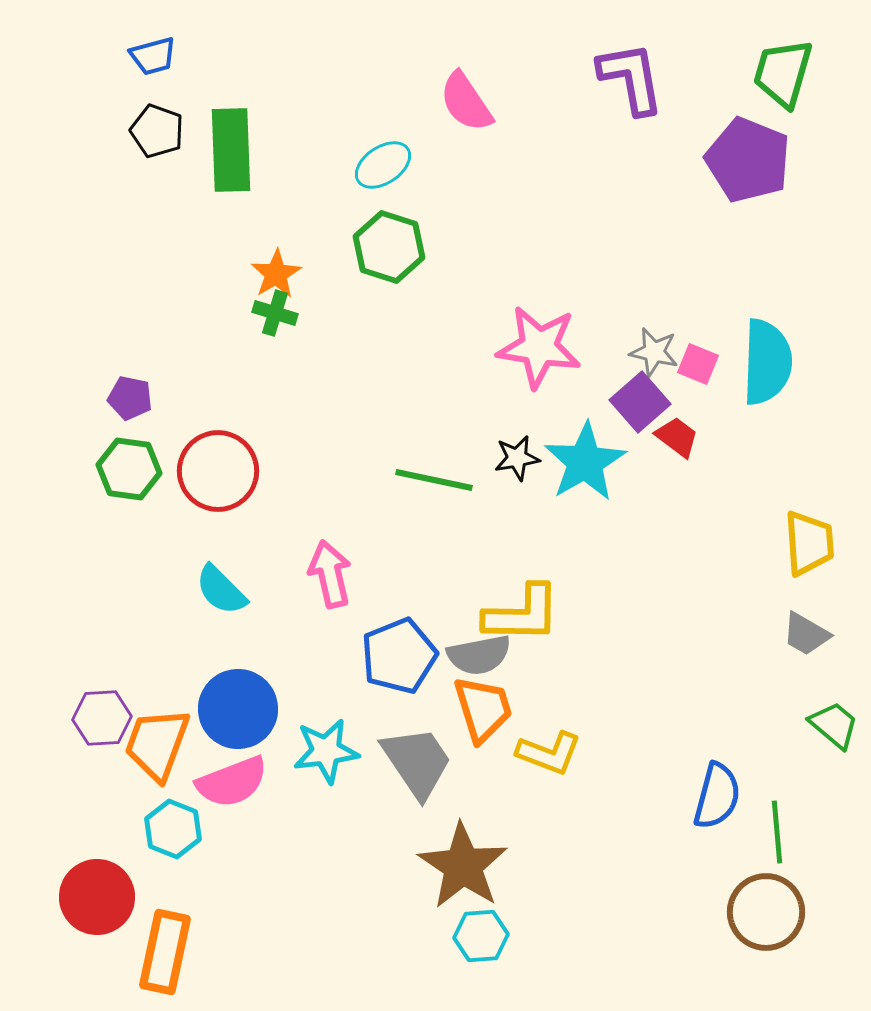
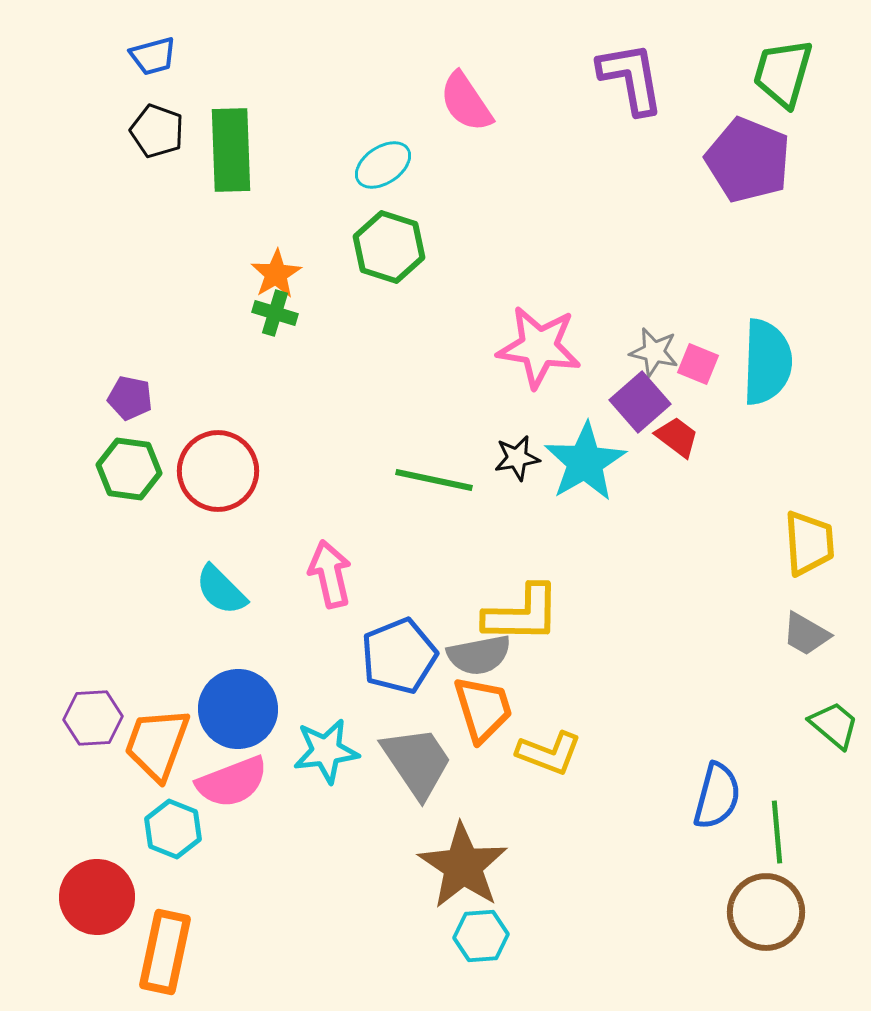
purple hexagon at (102, 718): moved 9 px left
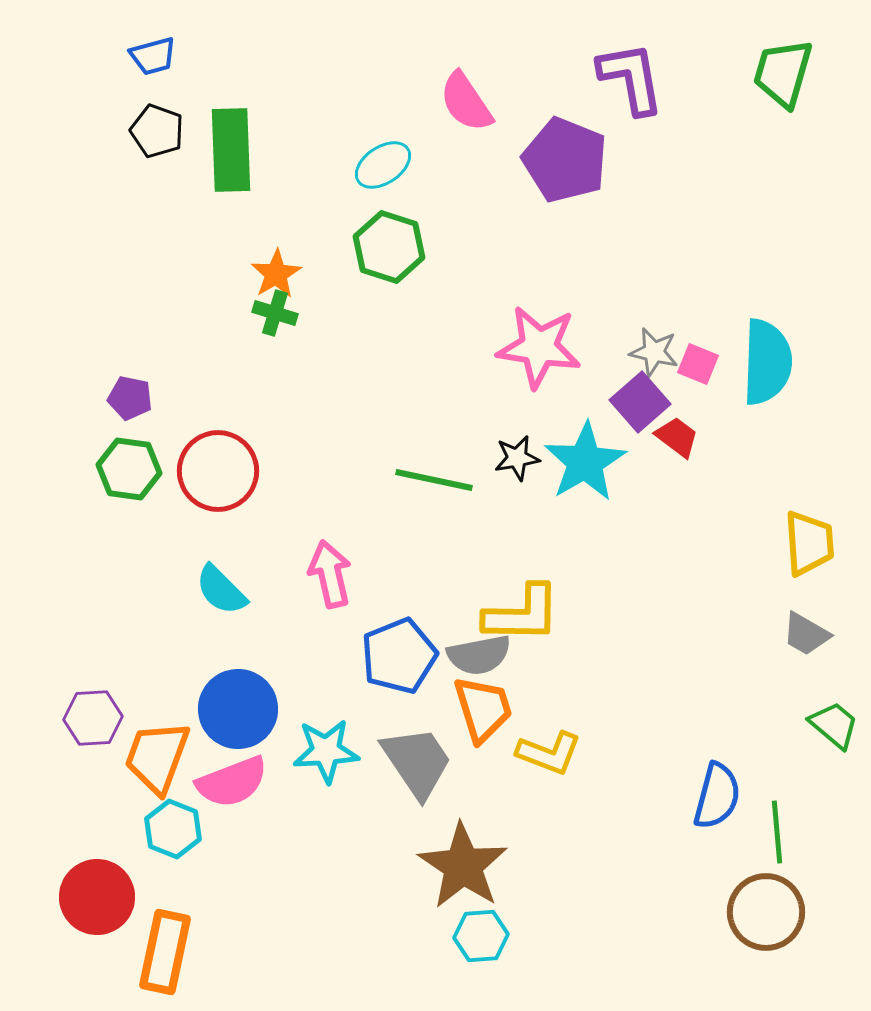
purple pentagon at (748, 160): moved 183 px left
orange trapezoid at (157, 744): moved 13 px down
cyan star at (326, 751): rotated 4 degrees clockwise
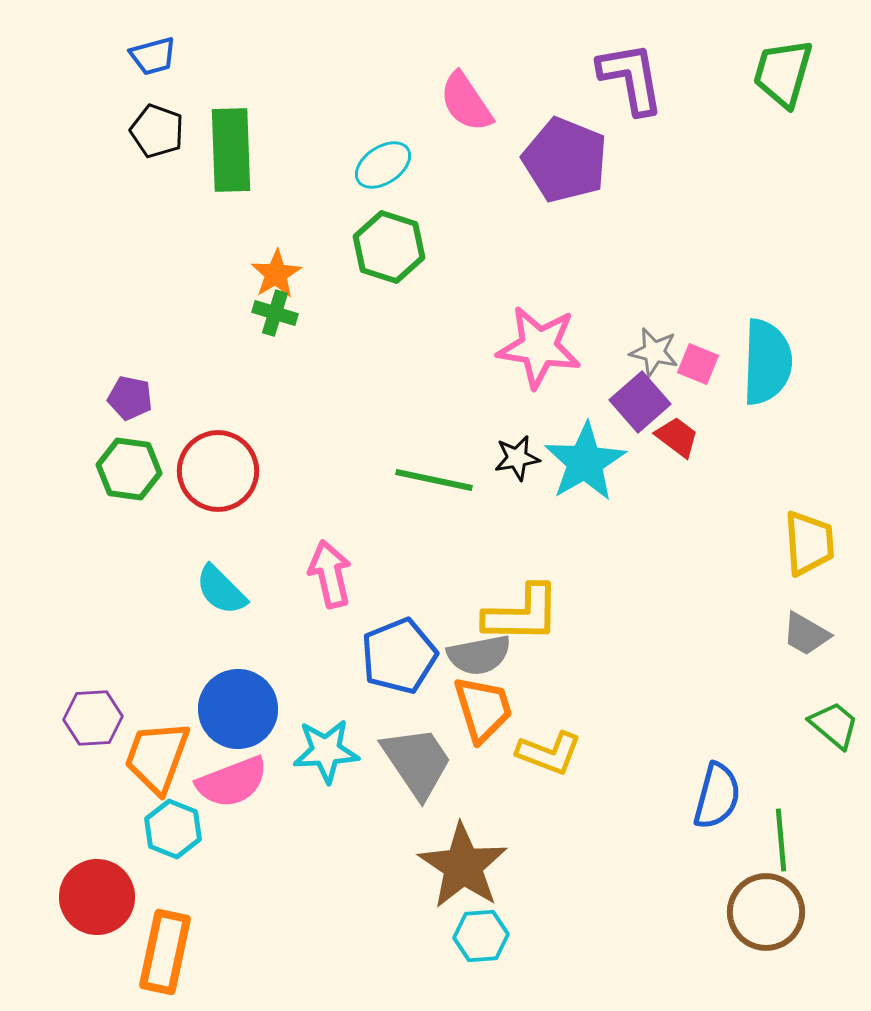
green line at (777, 832): moved 4 px right, 8 px down
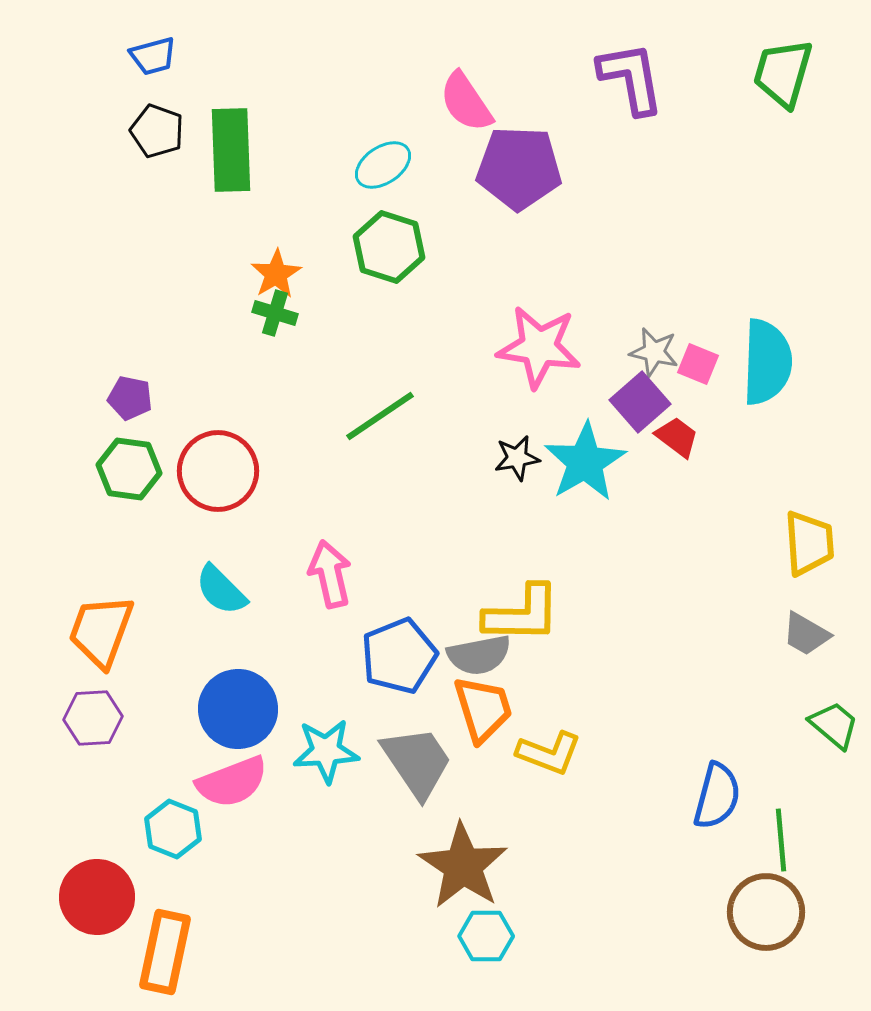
purple pentagon at (565, 160): moved 46 px left, 8 px down; rotated 20 degrees counterclockwise
green line at (434, 480): moved 54 px left, 64 px up; rotated 46 degrees counterclockwise
orange trapezoid at (157, 757): moved 56 px left, 126 px up
cyan hexagon at (481, 936): moved 5 px right; rotated 4 degrees clockwise
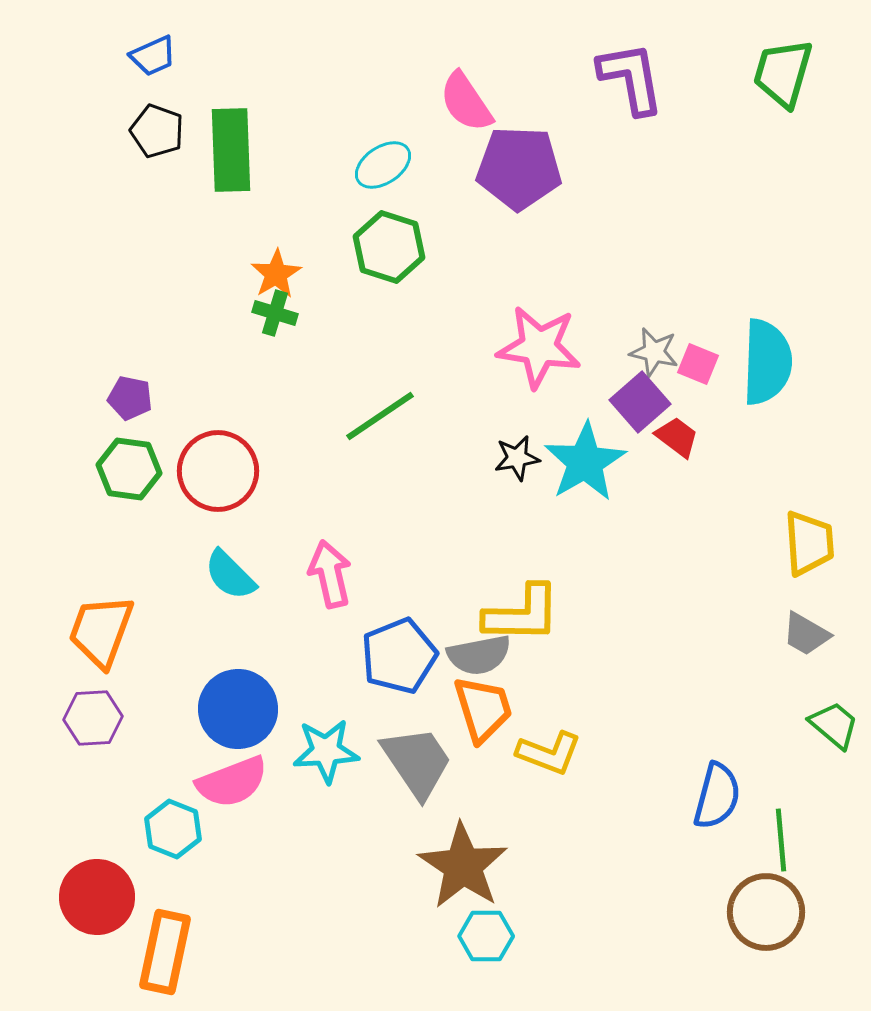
blue trapezoid at (153, 56): rotated 9 degrees counterclockwise
cyan semicircle at (221, 590): moved 9 px right, 15 px up
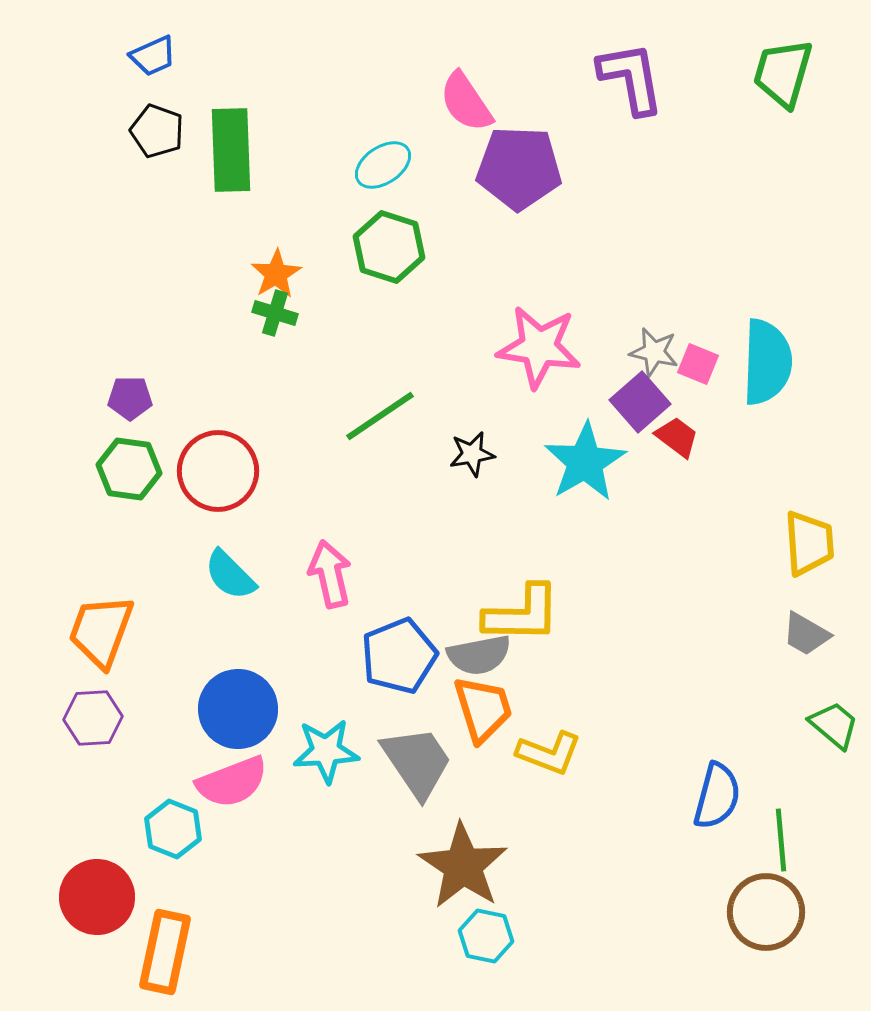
purple pentagon at (130, 398): rotated 12 degrees counterclockwise
black star at (517, 458): moved 45 px left, 4 px up
cyan hexagon at (486, 936): rotated 12 degrees clockwise
